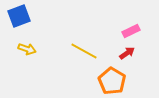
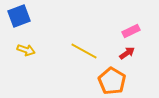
yellow arrow: moved 1 px left, 1 px down
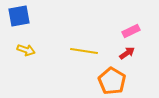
blue square: rotated 10 degrees clockwise
yellow line: rotated 20 degrees counterclockwise
